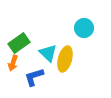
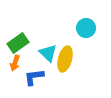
cyan circle: moved 2 px right
green rectangle: moved 1 px left
orange arrow: moved 2 px right
blue L-shape: rotated 10 degrees clockwise
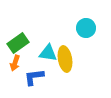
cyan triangle: rotated 36 degrees counterclockwise
yellow ellipse: rotated 25 degrees counterclockwise
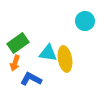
cyan circle: moved 1 px left, 7 px up
blue L-shape: moved 3 px left, 2 px down; rotated 35 degrees clockwise
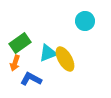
green rectangle: moved 2 px right
cyan triangle: rotated 30 degrees counterclockwise
yellow ellipse: rotated 20 degrees counterclockwise
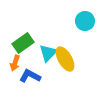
green rectangle: moved 3 px right
cyan triangle: rotated 24 degrees counterclockwise
blue L-shape: moved 1 px left, 3 px up
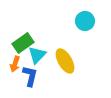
cyan triangle: moved 11 px left, 2 px down
yellow ellipse: moved 2 px down
orange arrow: moved 1 px down
blue L-shape: rotated 75 degrees clockwise
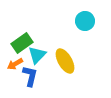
green rectangle: moved 1 px left
orange arrow: rotated 42 degrees clockwise
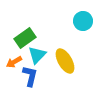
cyan circle: moved 2 px left
green rectangle: moved 3 px right, 5 px up
orange arrow: moved 1 px left, 2 px up
